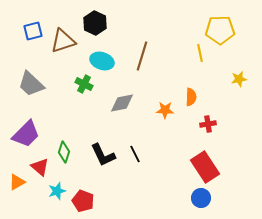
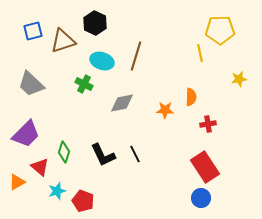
brown line: moved 6 px left
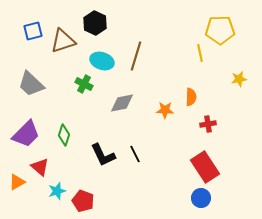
green diamond: moved 17 px up
